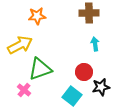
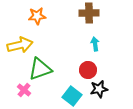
yellow arrow: rotated 15 degrees clockwise
red circle: moved 4 px right, 2 px up
black star: moved 2 px left, 2 px down
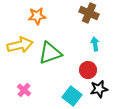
brown cross: rotated 24 degrees clockwise
green triangle: moved 10 px right, 16 px up
